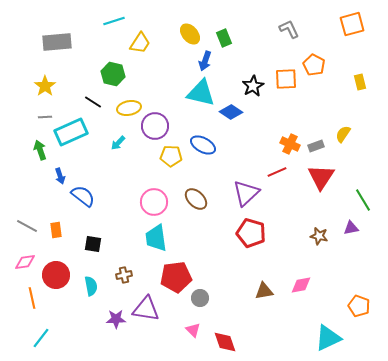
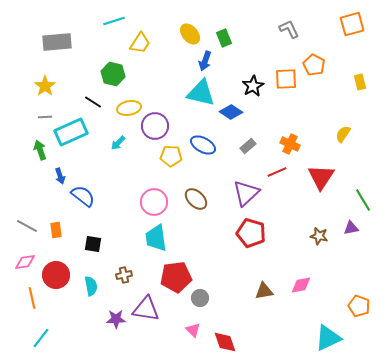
gray rectangle at (316, 146): moved 68 px left; rotated 21 degrees counterclockwise
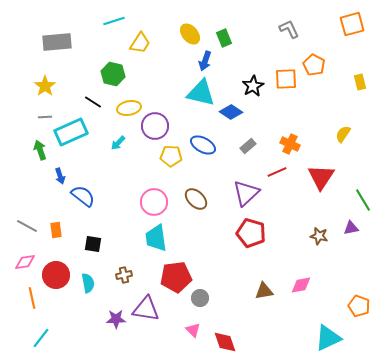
cyan semicircle at (91, 286): moved 3 px left, 3 px up
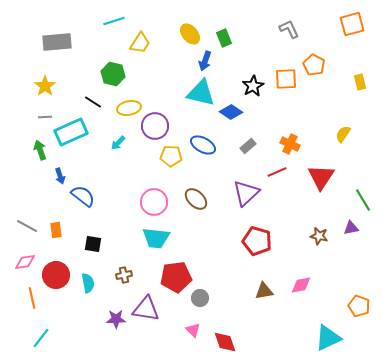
red pentagon at (251, 233): moved 6 px right, 8 px down
cyan trapezoid at (156, 238): rotated 76 degrees counterclockwise
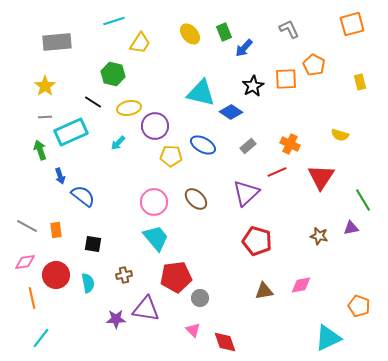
green rectangle at (224, 38): moved 6 px up
blue arrow at (205, 61): moved 39 px right, 13 px up; rotated 24 degrees clockwise
yellow semicircle at (343, 134): moved 3 px left, 1 px down; rotated 108 degrees counterclockwise
cyan trapezoid at (156, 238): rotated 136 degrees counterclockwise
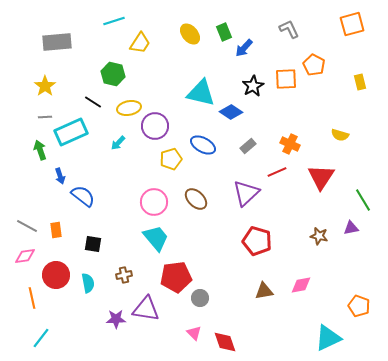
yellow pentagon at (171, 156): moved 3 px down; rotated 20 degrees counterclockwise
pink diamond at (25, 262): moved 6 px up
pink triangle at (193, 330): moved 1 px right, 3 px down
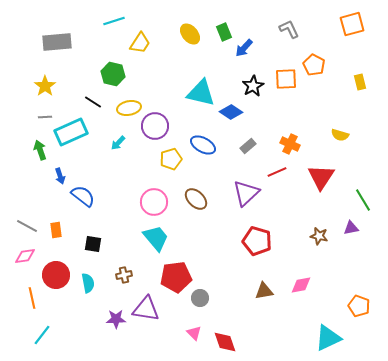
cyan line at (41, 338): moved 1 px right, 3 px up
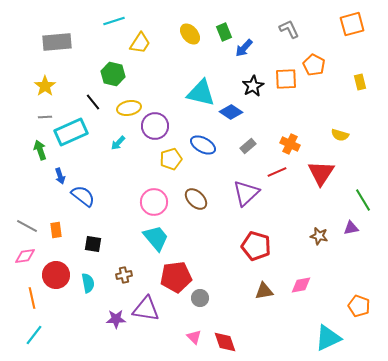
black line at (93, 102): rotated 18 degrees clockwise
red triangle at (321, 177): moved 4 px up
red pentagon at (257, 241): moved 1 px left, 5 px down
pink triangle at (194, 333): moved 4 px down
cyan line at (42, 335): moved 8 px left
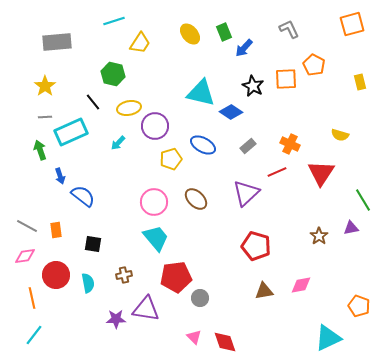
black star at (253, 86): rotated 15 degrees counterclockwise
brown star at (319, 236): rotated 24 degrees clockwise
